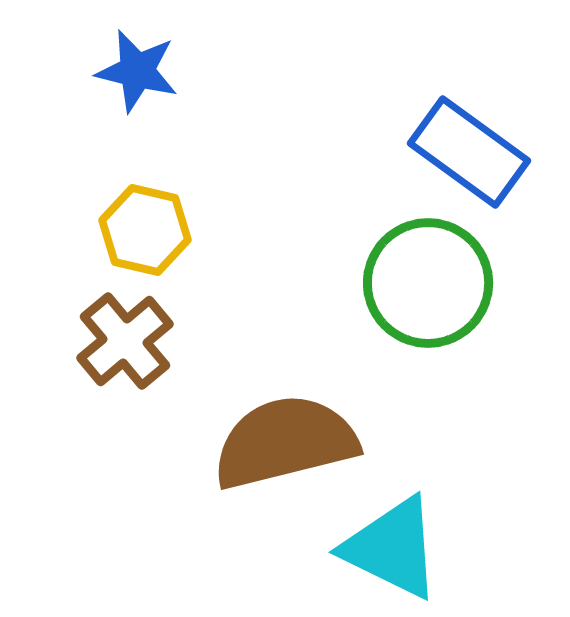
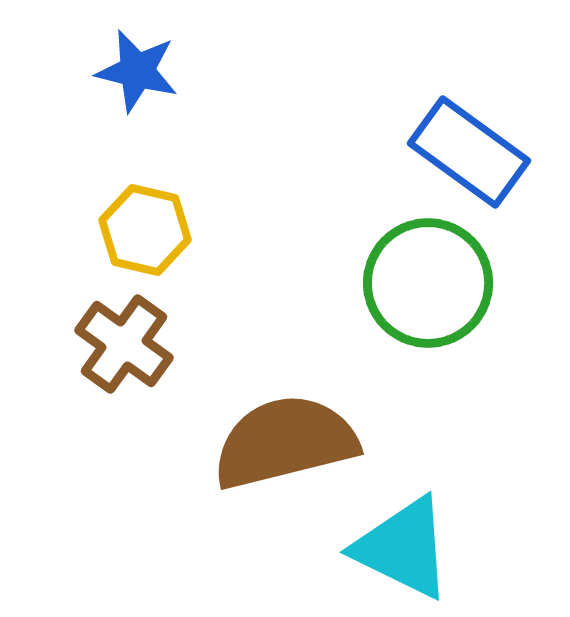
brown cross: moved 1 px left, 3 px down; rotated 14 degrees counterclockwise
cyan triangle: moved 11 px right
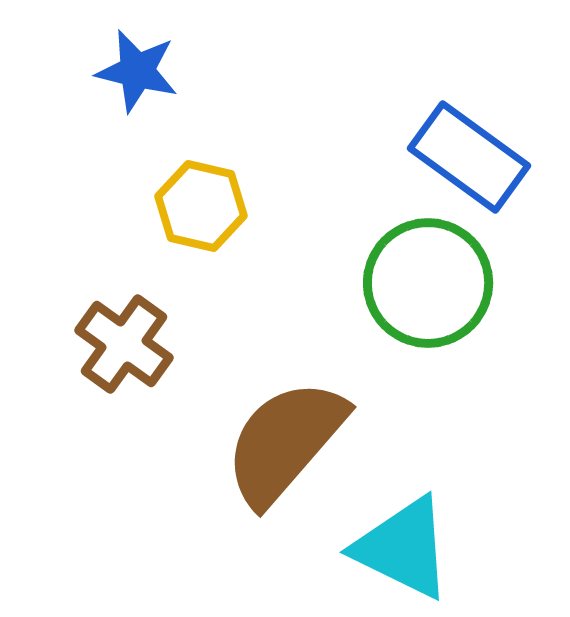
blue rectangle: moved 5 px down
yellow hexagon: moved 56 px right, 24 px up
brown semicircle: rotated 35 degrees counterclockwise
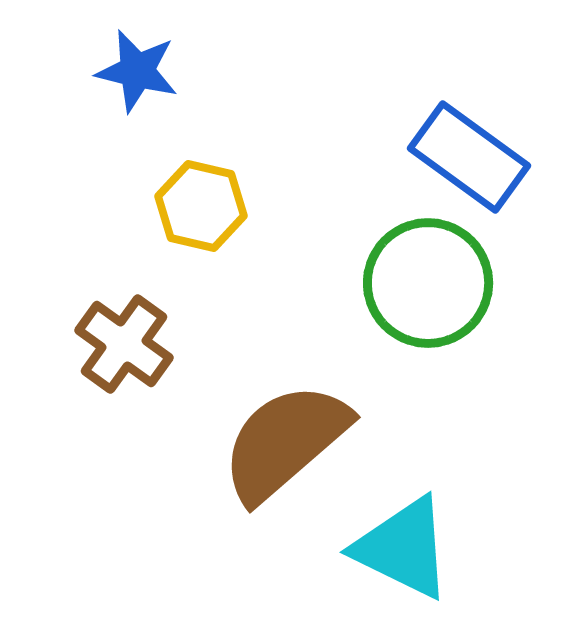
brown semicircle: rotated 8 degrees clockwise
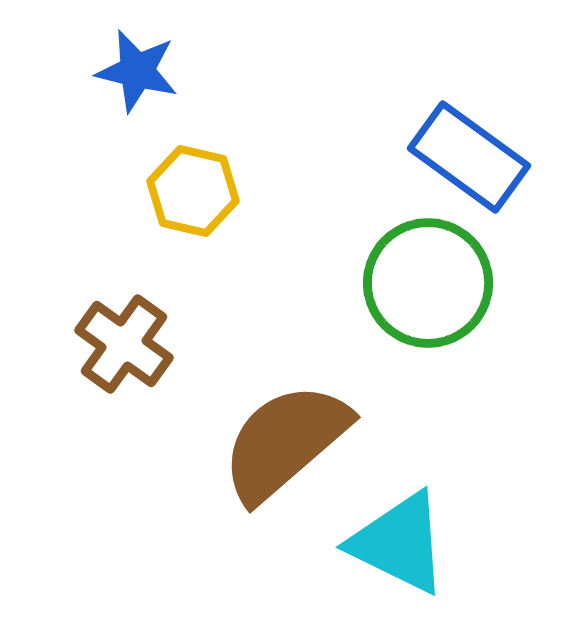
yellow hexagon: moved 8 px left, 15 px up
cyan triangle: moved 4 px left, 5 px up
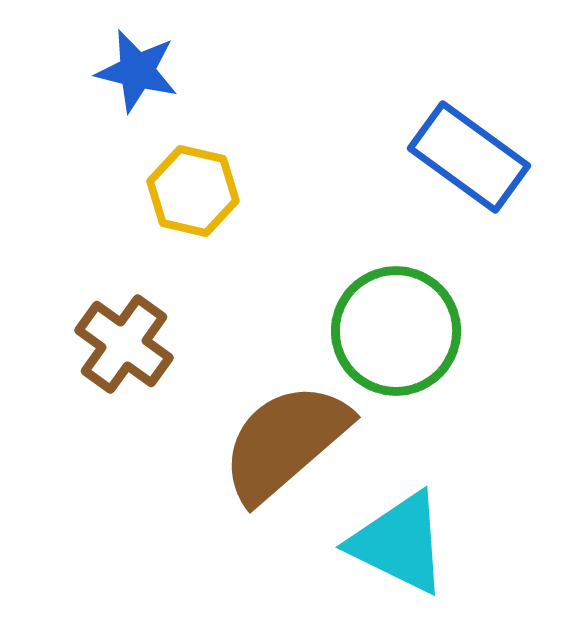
green circle: moved 32 px left, 48 px down
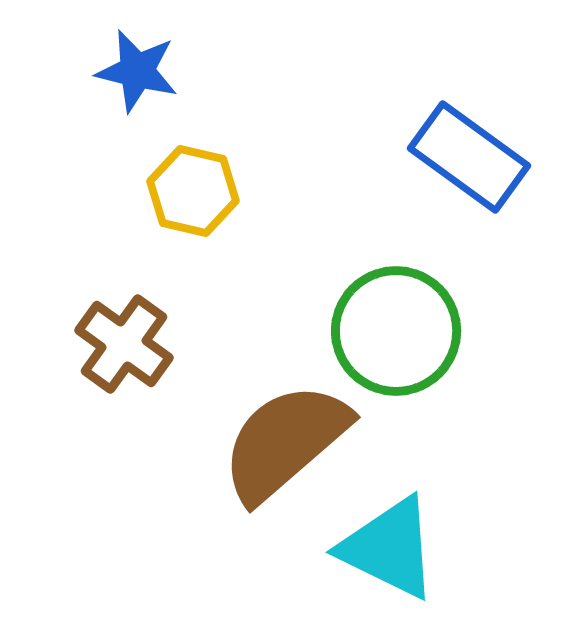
cyan triangle: moved 10 px left, 5 px down
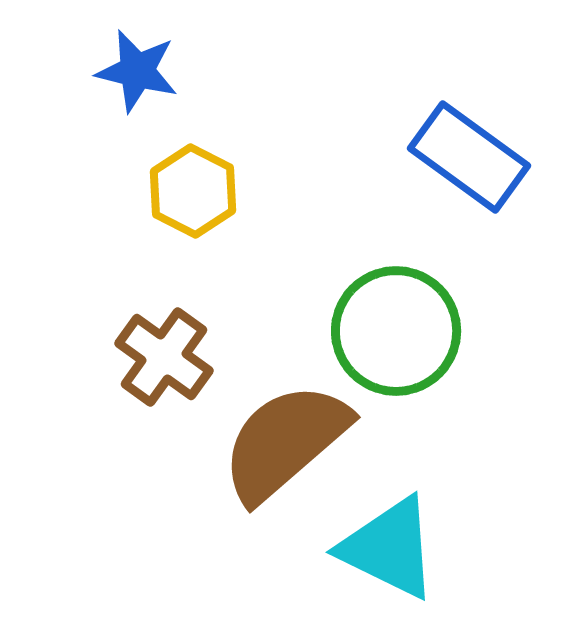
yellow hexagon: rotated 14 degrees clockwise
brown cross: moved 40 px right, 13 px down
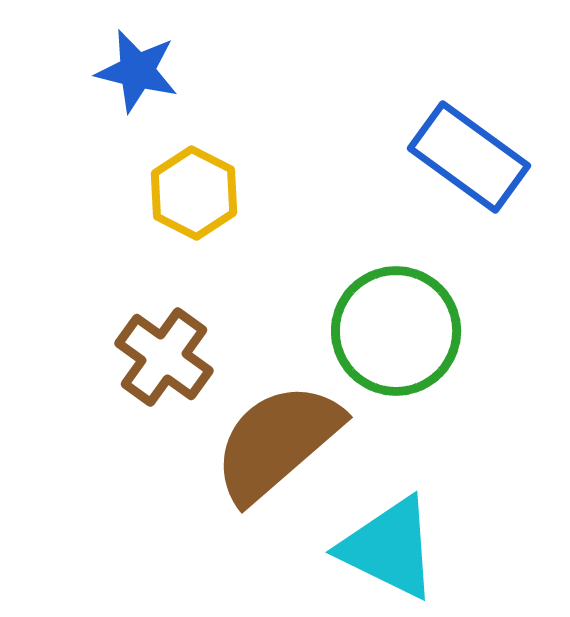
yellow hexagon: moved 1 px right, 2 px down
brown semicircle: moved 8 px left
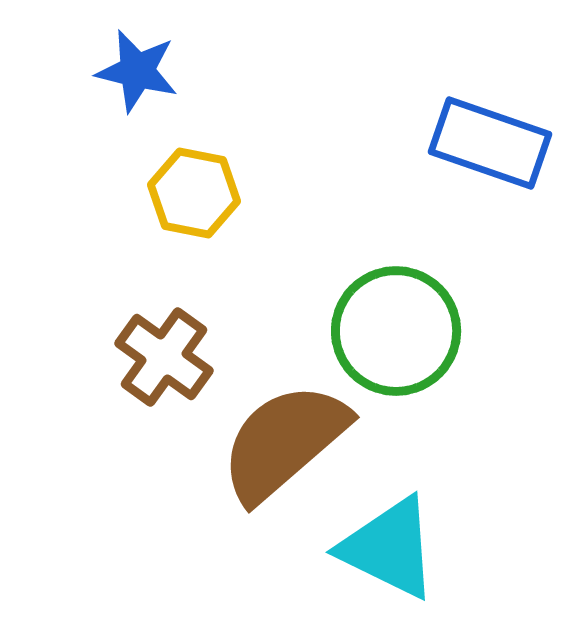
blue rectangle: moved 21 px right, 14 px up; rotated 17 degrees counterclockwise
yellow hexagon: rotated 16 degrees counterclockwise
brown semicircle: moved 7 px right
